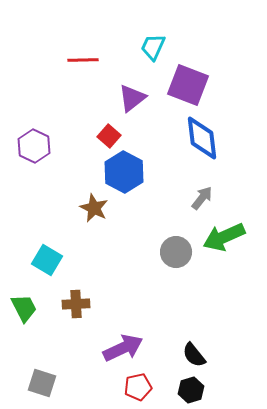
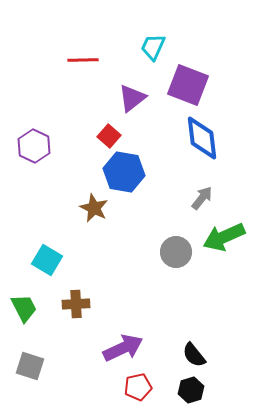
blue hexagon: rotated 18 degrees counterclockwise
gray square: moved 12 px left, 17 px up
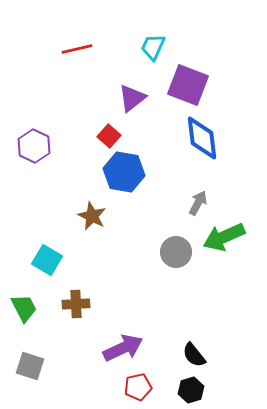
red line: moved 6 px left, 11 px up; rotated 12 degrees counterclockwise
gray arrow: moved 4 px left, 5 px down; rotated 10 degrees counterclockwise
brown star: moved 2 px left, 8 px down
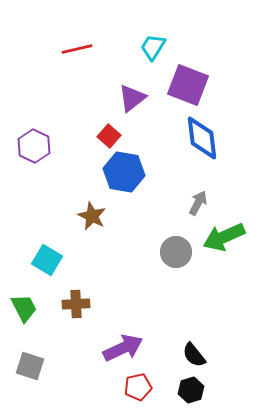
cyan trapezoid: rotated 8 degrees clockwise
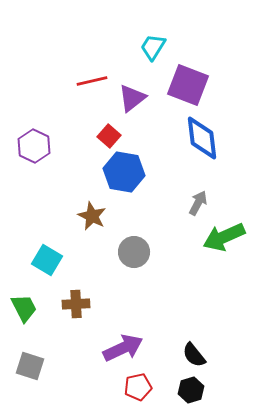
red line: moved 15 px right, 32 px down
gray circle: moved 42 px left
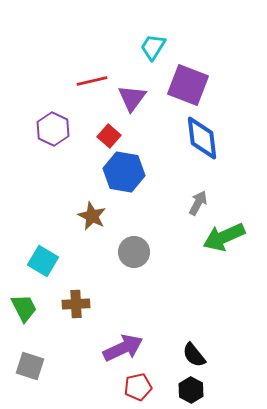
purple triangle: rotated 16 degrees counterclockwise
purple hexagon: moved 19 px right, 17 px up
cyan square: moved 4 px left, 1 px down
black hexagon: rotated 15 degrees counterclockwise
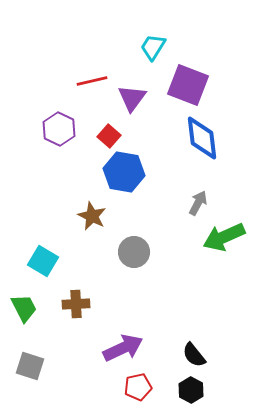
purple hexagon: moved 6 px right
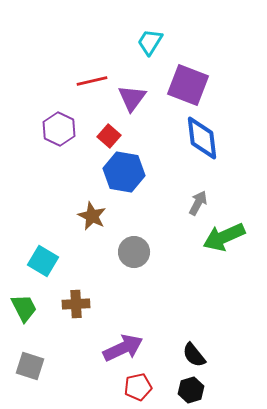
cyan trapezoid: moved 3 px left, 5 px up
black hexagon: rotated 15 degrees clockwise
